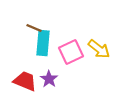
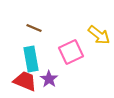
cyan rectangle: moved 12 px left, 16 px down; rotated 15 degrees counterclockwise
yellow arrow: moved 14 px up
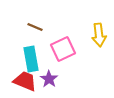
brown line: moved 1 px right, 1 px up
yellow arrow: rotated 45 degrees clockwise
pink square: moved 8 px left, 3 px up
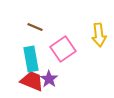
pink square: rotated 10 degrees counterclockwise
red trapezoid: moved 7 px right
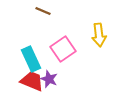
brown line: moved 8 px right, 16 px up
cyan rectangle: rotated 15 degrees counterclockwise
purple star: rotated 12 degrees counterclockwise
